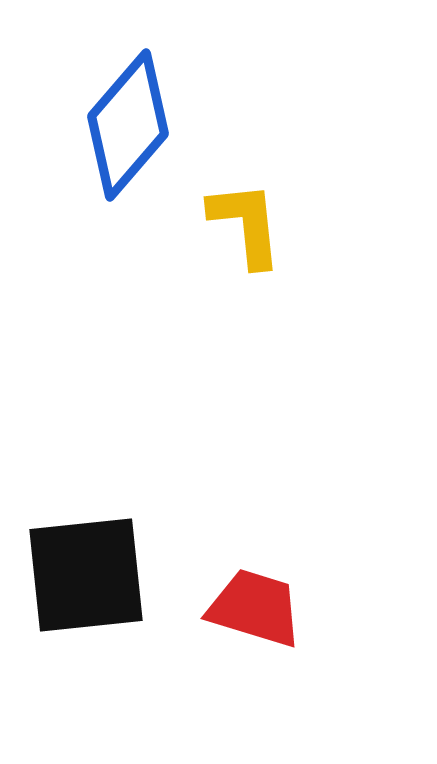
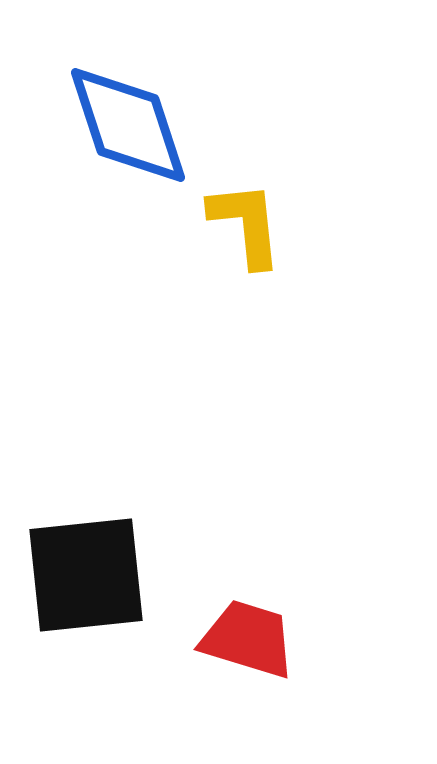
blue diamond: rotated 59 degrees counterclockwise
red trapezoid: moved 7 px left, 31 px down
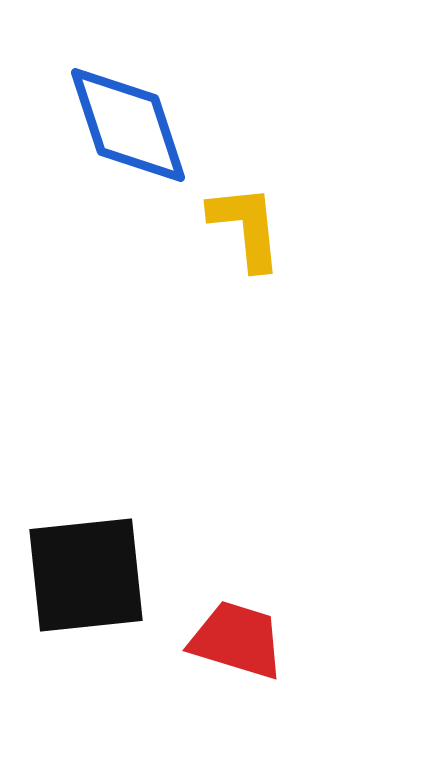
yellow L-shape: moved 3 px down
red trapezoid: moved 11 px left, 1 px down
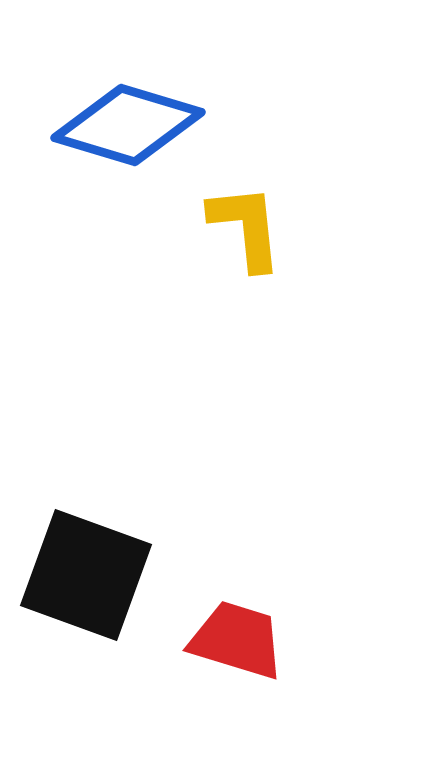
blue diamond: rotated 55 degrees counterclockwise
black square: rotated 26 degrees clockwise
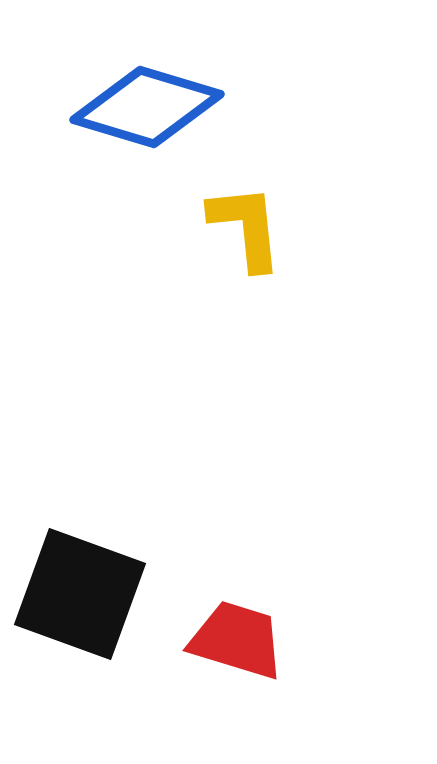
blue diamond: moved 19 px right, 18 px up
black square: moved 6 px left, 19 px down
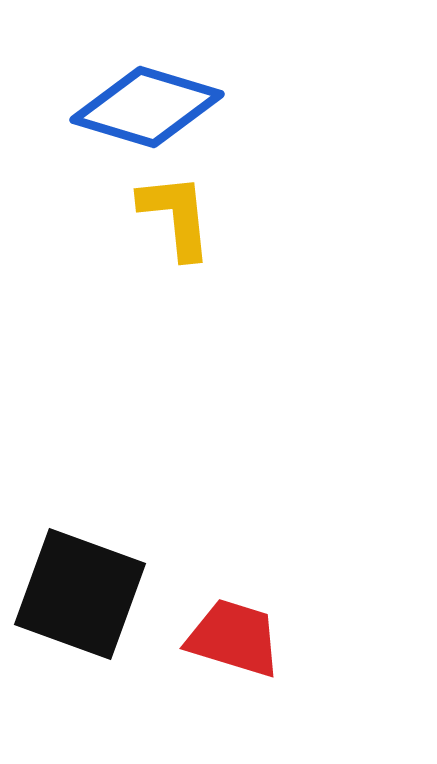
yellow L-shape: moved 70 px left, 11 px up
red trapezoid: moved 3 px left, 2 px up
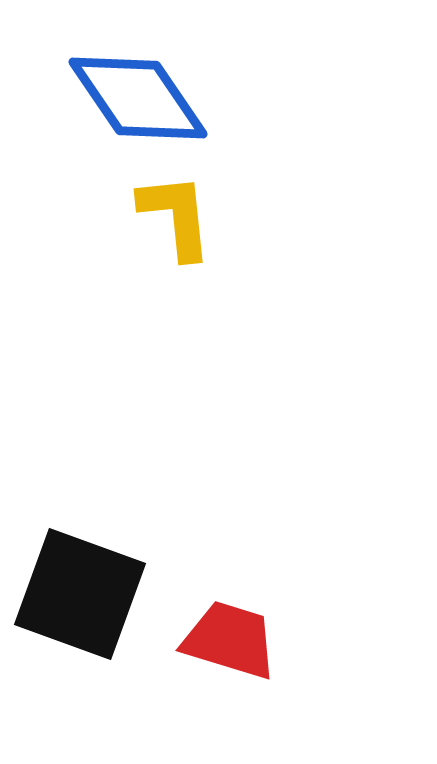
blue diamond: moved 9 px left, 9 px up; rotated 39 degrees clockwise
red trapezoid: moved 4 px left, 2 px down
